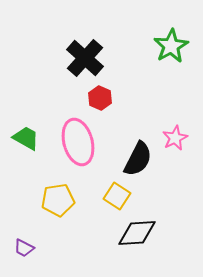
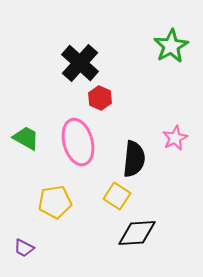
black cross: moved 5 px left, 5 px down
black semicircle: moved 4 px left; rotated 21 degrees counterclockwise
yellow pentagon: moved 3 px left, 2 px down
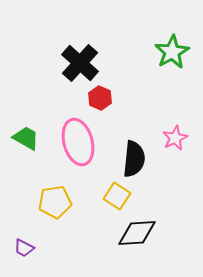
green star: moved 1 px right, 6 px down
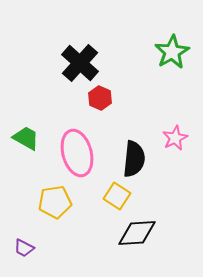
pink ellipse: moved 1 px left, 11 px down
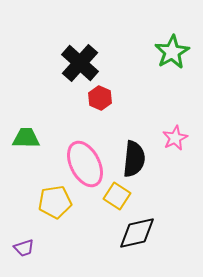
green trapezoid: rotated 28 degrees counterclockwise
pink ellipse: moved 8 px right, 11 px down; rotated 12 degrees counterclockwise
black diamond: rotated 9 degrees counterclockwise
purple trapezoid: rotated 45 degrees counterclockwise
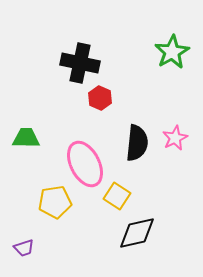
black cross: rotated 30 degrees counterclockwise
black semicircle: moved 3 px right, 16 px up
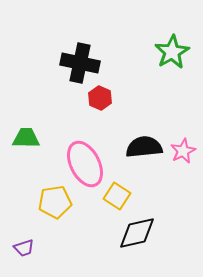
pink star: moved 8 px right, 13 px down
black semicircle: moved 7 px right, 4 px down; rotated 102 degrees counterclockwise
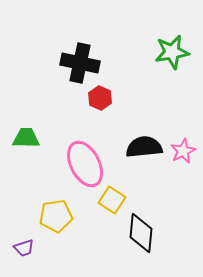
green star: rotated 20 degrees clockwise
yellow square: moved 5 px left, 4 px down
yellow pentagon: moved 1 px right, 14 px down
black diamond: moved 4 px right; rotated 72 degrees counterclockwise
